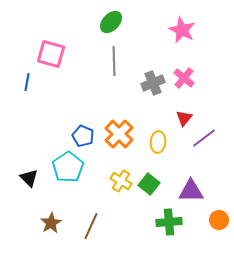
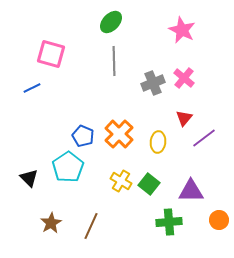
blue line: moved 5 px right, 6 px down; rotated 54 degrees clockwise
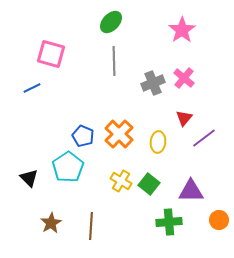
pink star: rotated 12 degrees clockwise
brown line: rotated 20 degrees counterclockwise
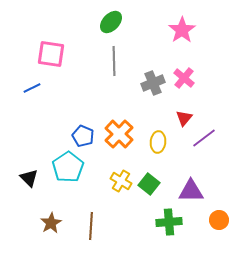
pink square: rotated 8 degrees counterclockwise
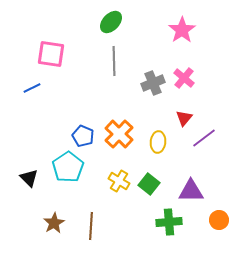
yellow cross: moved 2 px left
brown star: moved 3 px right
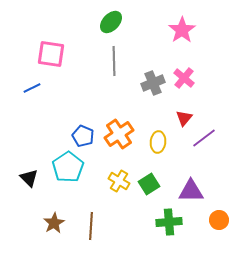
orange cross: rotated 12 degrees clockwise
green square: rotated 20 degrees clockwise
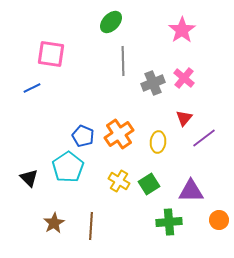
gray line: moved 9 px right
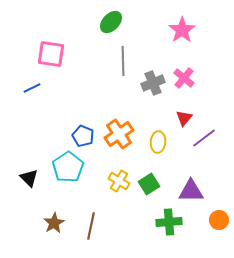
brown line: rotated 8 degrees clockwise
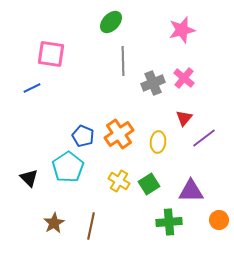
pink star: rotated 20 degrees clockwise
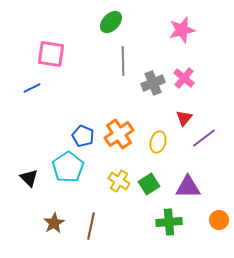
yellow ellipse: rotated 10 degrees clockwise
purple triangle: moved 3 px left, 4 px up
